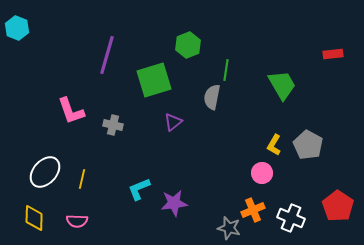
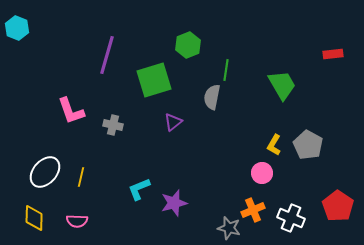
yellow line: moved 1 px left, 2 px up
purple star: rotated 8 degrees counterclockwise
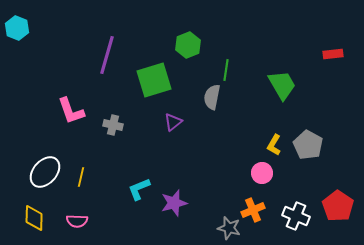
white cross: moved 5 px right, 2 px up
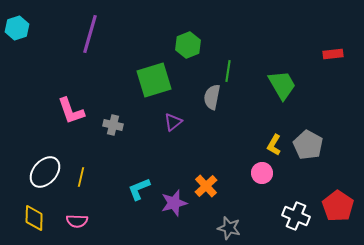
cyan hexagon: rotated 20 degrees clockwise
purple line: moved 17 px left, 21 px up
green line: moved 2 px right, 1 px down
orange cross: moved 47 px left, 24 px up; rotated 20 degrees counterclockwise
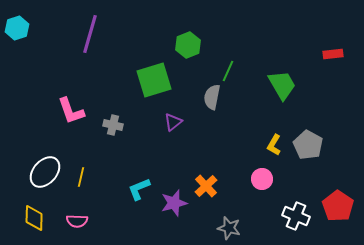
green line: rotated 15 degrees clockwise
pink circle: moved 6 px down
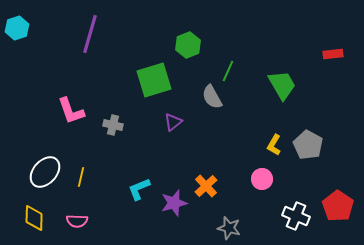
gray semicircle: rotated 40 degrees counterclockwise
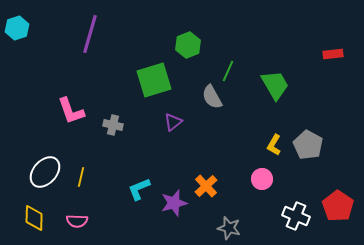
green trapezoid: moved 7 px left
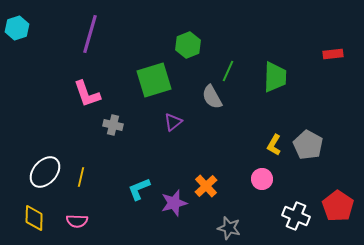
green trapezoid: moved 8 px up; rotated 32 degrees clockwise
pink L-shape: moved 16 px right, 17 px up
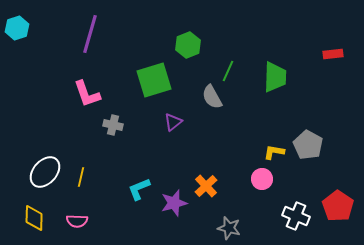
yellow L-shape: moved 7 px down; rotated 70 degrees clockwise
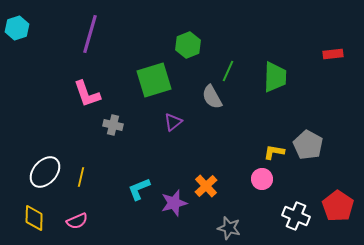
pink semicircle: rotated 25 degrees counterclockwise
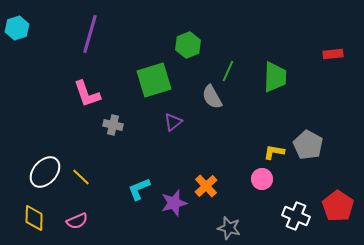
yellow line: rotated 60 degrees counterclockwise
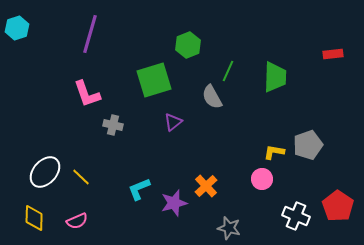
gray pentagon: rotated 24 degrees clockwise
